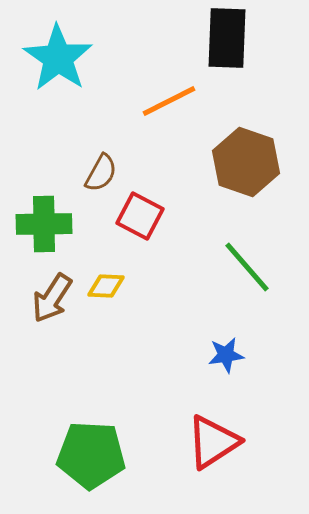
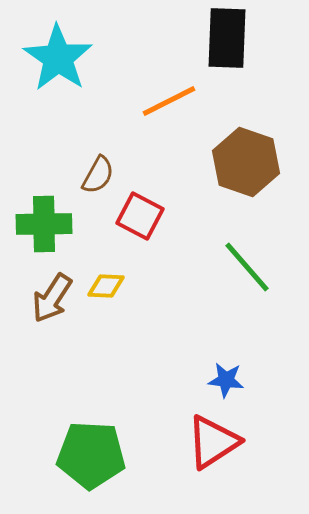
brown semicircle: moved 3 px left, 2 px down
blue star: moved 25 px down; rotated 15 degrees clockwise
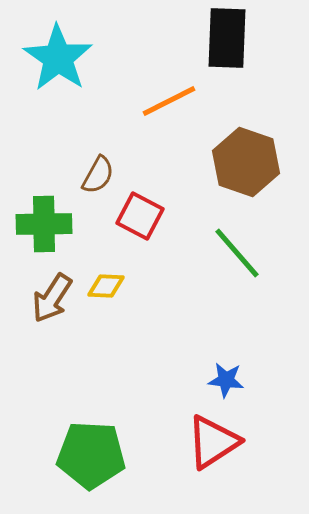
green line: moved 10 px left, 14 px up
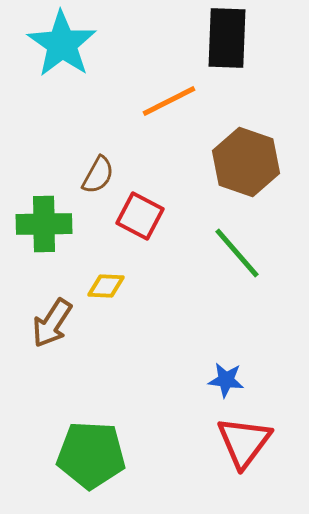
cyan star: moved 4 px right, 14 px up
brown arrow: moved 25 px down
red triangle: moved 31 px right; rotated 20 degrees counterclockwise
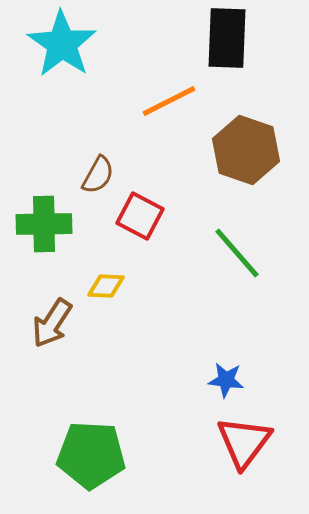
brown hexagon: moved 12 px up
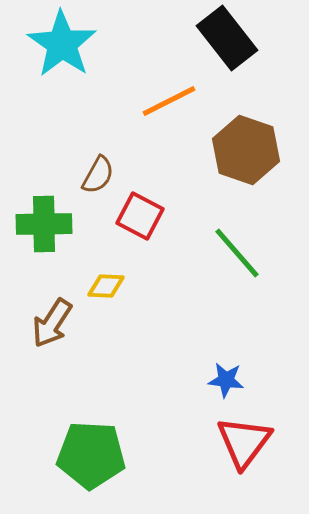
black rectangle: rotated 40 degrees counterclockwise
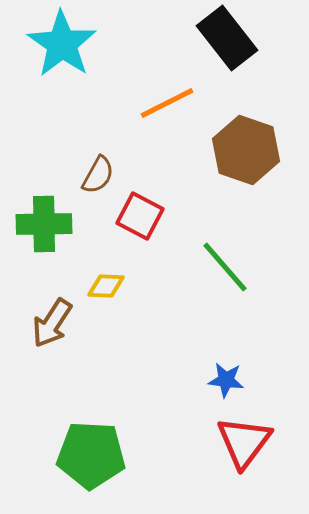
orange line: moved 2 px left, 2 px down
green line: moved 12 px left, 14 px down
